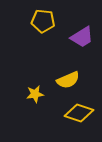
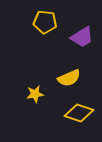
yellow pentagon: moved 2 px right, 1 px down
yellow semicircle: moved 1 px right, 2 px up
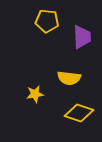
yellow pentagon: moved 2 px right, 1 px up
purple trapezoid: rotated 60 degrees counterclockwise
yellow semicircle: rotated 30 degrees clockwise
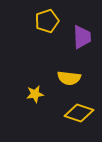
yellow pentagon: rotated 25 degrees counterclockwise
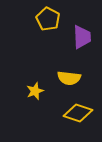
yellow pentagon: moved 1 px right, 2 px up; rotated 25 degrees counterclockwise
yellow star: moved 3 px up; rotated 12 degrees counterclockwise
yellow diamond: moved 1 px left
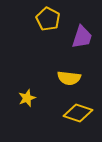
purple trapezoid: rotated 20 degrees clockwise
yellow star: moved 8 px left, 7 px down
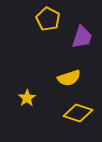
yellow semicircle: rotated 25 degrees counterclockwise
yellow star: rotated 12 degrees counterclockwise
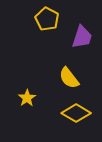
yellow pentagon: moved 1 px left
yellow semicircle: rotated 70 degrees clockwise
yellow diamond: moved 2 px left; rotated 12 degrees clockwise
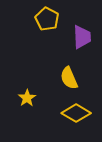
purple trapezoid: rotated 20 degrees counterclockwise
yellow semicircle: rotated 15 degrees clockwise
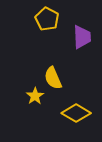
yellow semicircle: moved 16 px left
yellow star: moved 8 px right, 2 px up
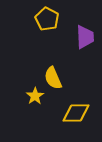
purple trapezoid: moved 3 px right
yellow diamond: rotated 32 degrees counterclockwise
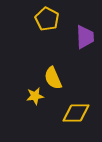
yellow star: rotated 24 degrees clockwise
